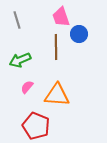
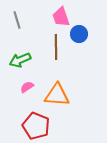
pink semicircle: rotated 16 degrees clockwise
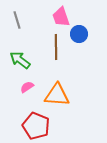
green arrow: rotated 60 degrees clockwise
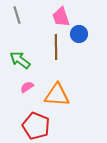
gray line: moved 5 px up
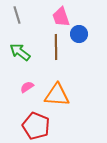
green arrow: moved 8 px up
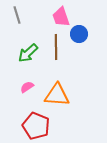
green arrow: moved 8 px right, 1 px down; rotated 80 degrees counterclockwise
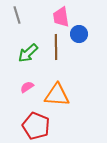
pink trapezoid: rotated 10 degrees clockwise
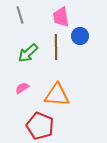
gray line: moved 3 px right
blue circle: moved 1 px right, 2 px down
pink semicircle: moved 5 px left, 1 px down
red pentagon: moved 4 px right
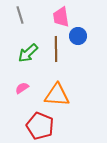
blue circle: moved 2 px left
brown line: moved 2 px down
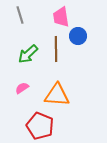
green arrow: moved 1 px down
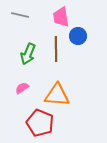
gray line: rotated 60 degrees counterclockwise
green arrow: rotated 25 degrees counterclockwise
red pentagon: moved 3 px up
